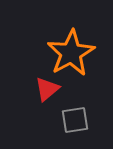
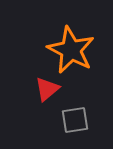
orange star: moved 3 px up; rotated 15 degrees counterclockwise
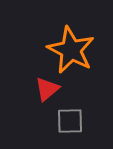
gray square: moved 5 px left, 1 px down; rotated 8 degrees clockwise
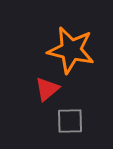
orange star: rotated 15 degrees counterclockwise
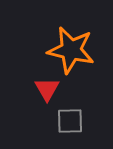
red triangle: rotated 20 degrees counterclockwise
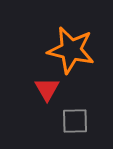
gray square: moved 5 px right
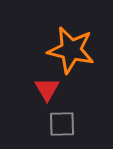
gray square: moved 13 px left, 3 px down
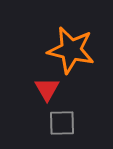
gray square: moved 1 px up
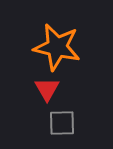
orange star: moved 14 px left, 3 px up
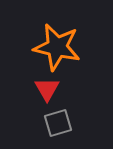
gray square: moved 4 px left; rotated 16 degrees counterclockwise
